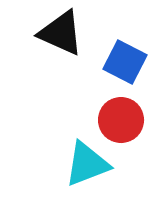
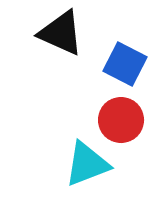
blue square: moved 2 px down
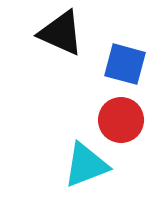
blue square: rotated 12 degrees counterclockwise
cyan triangle: moved 1 px left, 1 px down
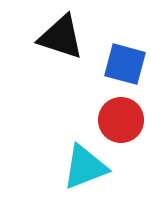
black triangle: moved 4 px down; rotated 6 degrees counterclockwise
cyan triangle: moved 1 px left, 2 px down
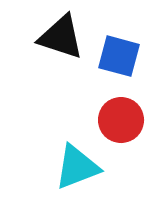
blue square: moved 6 px left, 8 px up
cyan triangle: moved 8 px left
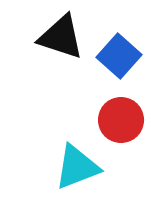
blue square: rotated 27 degrees clockwise
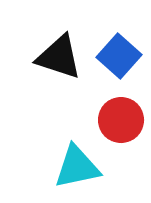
black triangle: moved 2 px left, 20 px down
cyan triangle: rotated 9 degrees clockwise
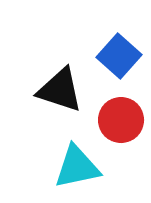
black triangle: moved 1 px right, 33 px down
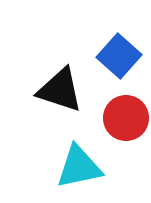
red circle: moved 5 px right, 2 px up
cyan triangle: moved 2 px right
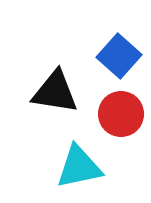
black triangle: moved 5 px left, 2 px down; rotated 9 degrees counterclockwise
red circle: moved 5 px left, 4 px up
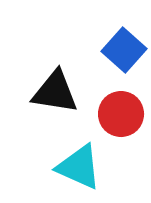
blue square: moved 5 px right, 6 px up
cyan triangle: rotated 36 degrees clockwise
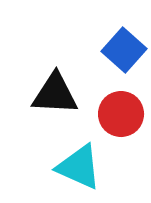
black triangle: moved 2 px down; rotated 6 degrees counterclockwise
